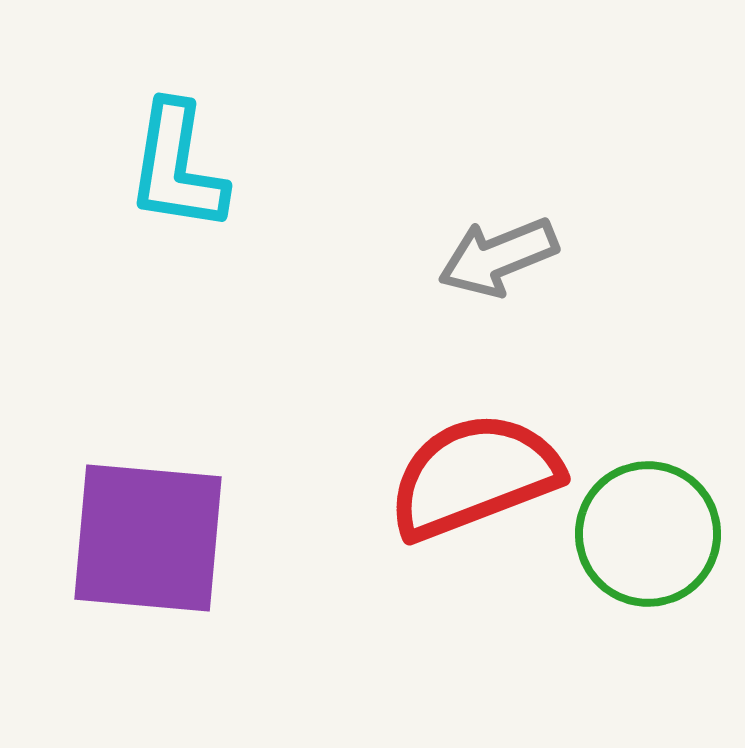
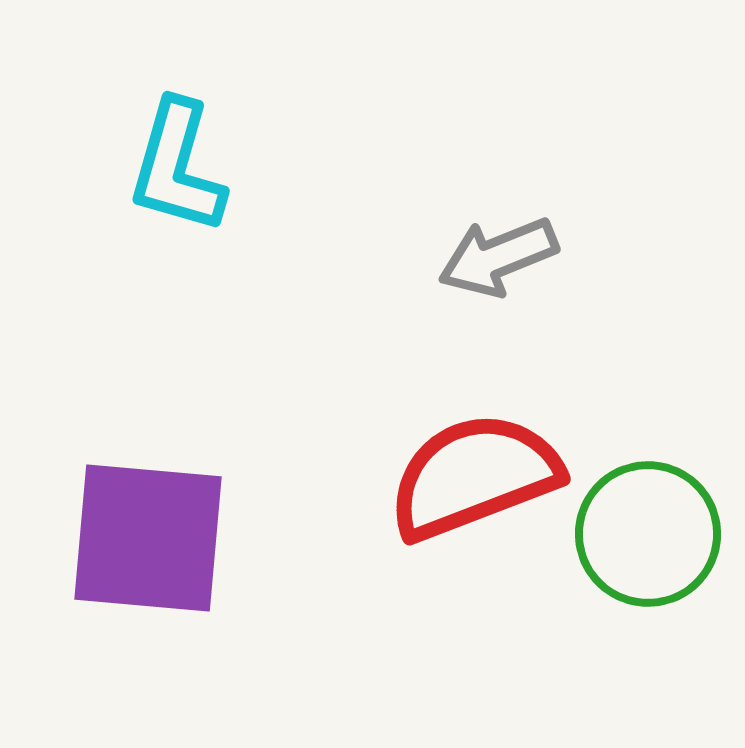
cyan L-shape: rotated 7 degrees clockwise
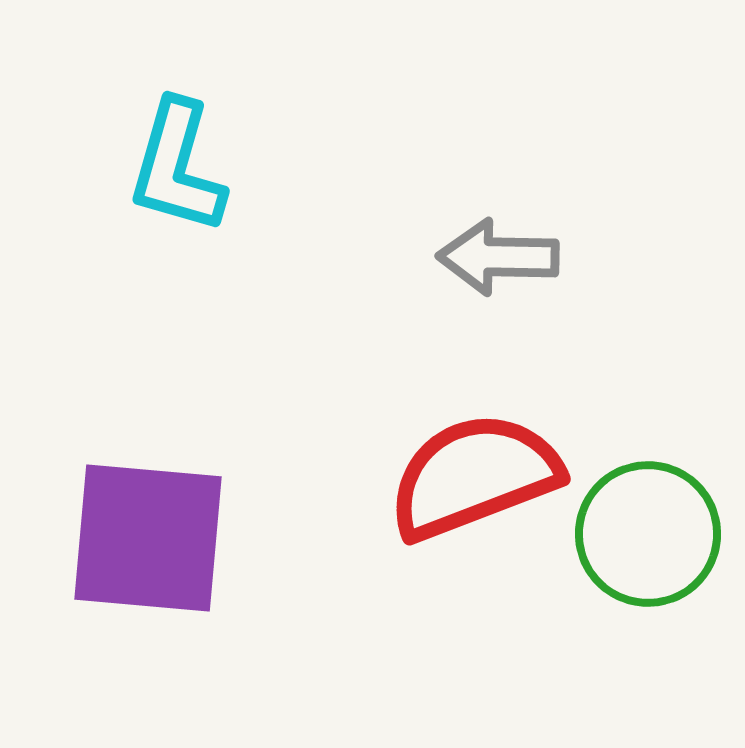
gray arrow: rotated 23 degrees clockwise
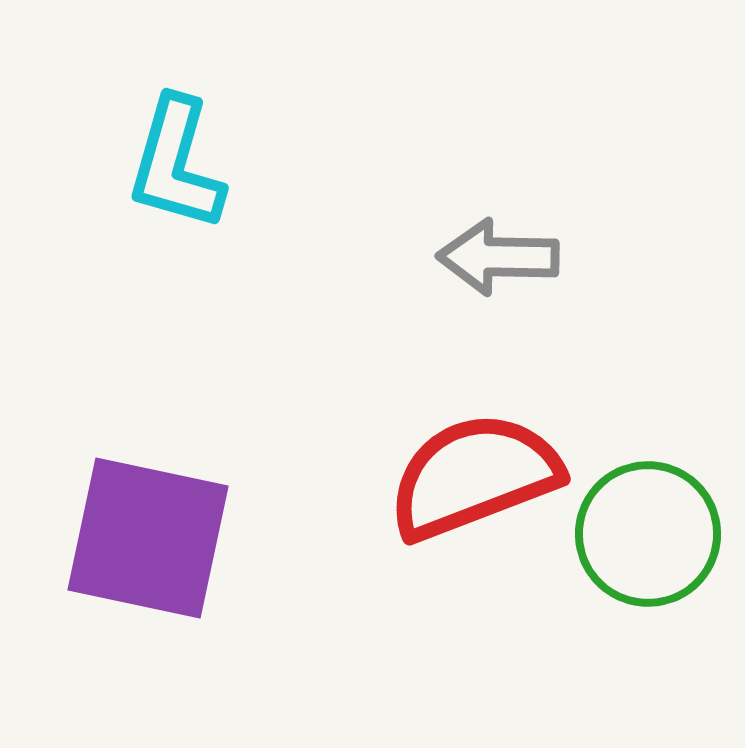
cyan L-shape: moved 1 px left, 3 px up
purple square: rotated 7 degrees clockwise
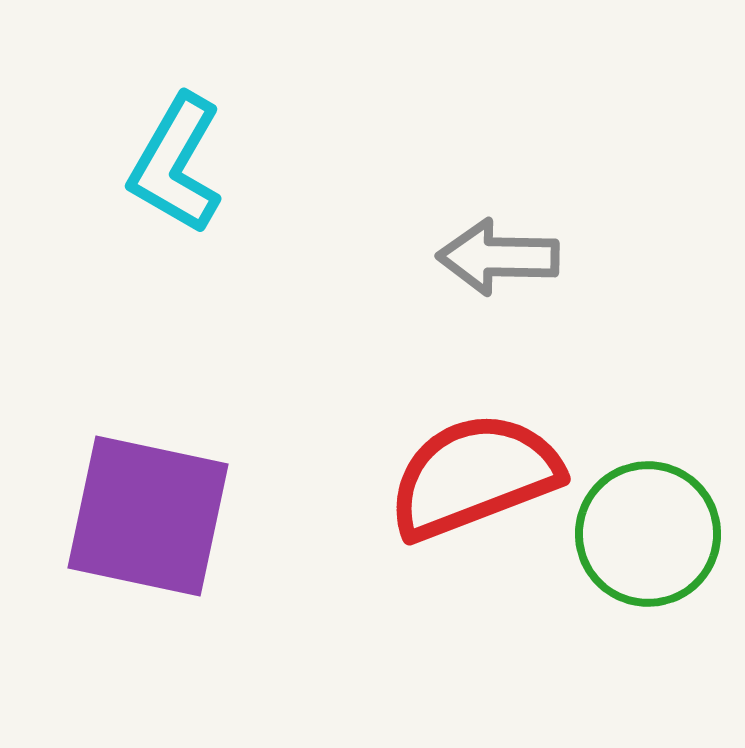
cyan L-shape: rotated 14 degrees clockwise
purple square: moved 22 px up
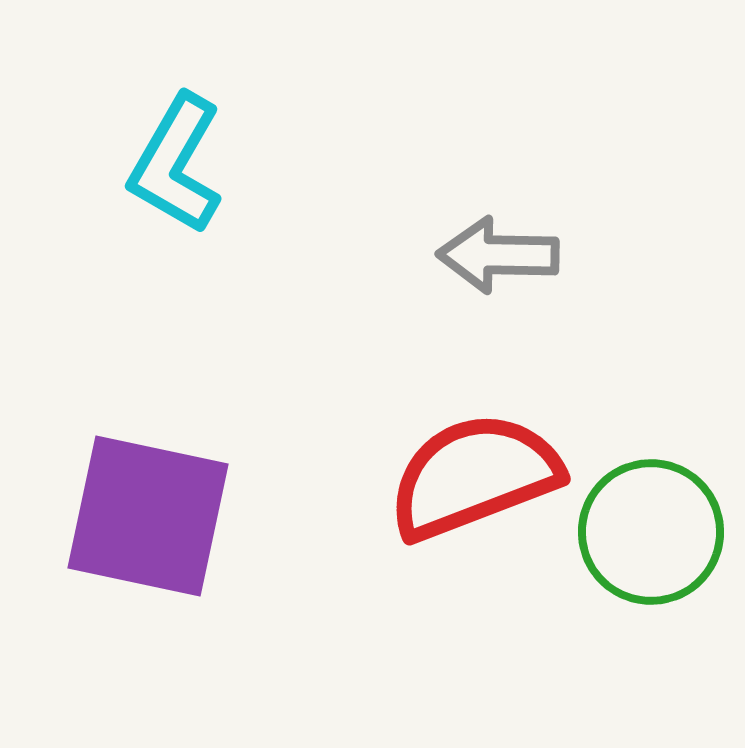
gray arrow: moved 2 px up
green circle: moved 3 px right, 2 px up
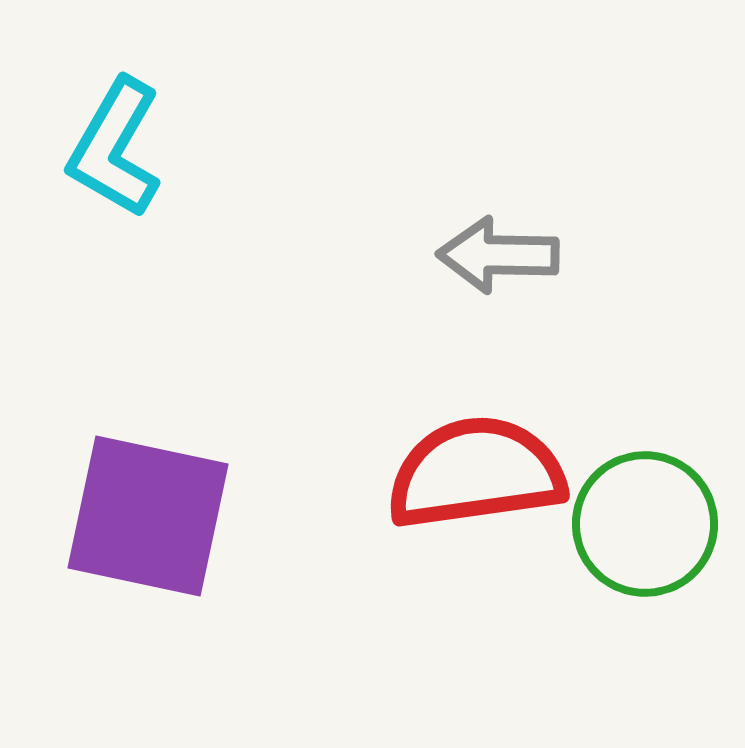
cyan L-shape: moved 61 px left, 16 px up
red semicircle: moved 2 px right, 3 px up; rotated 13 degrees clockwise
green circle: moved 6 px left, 8 px up
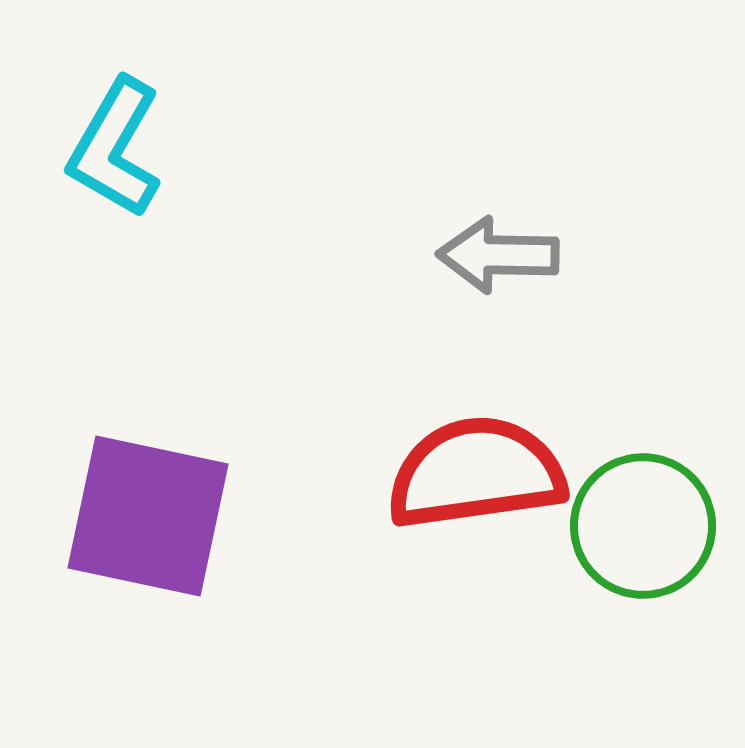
green circle: moved 2 px left, 2 px down
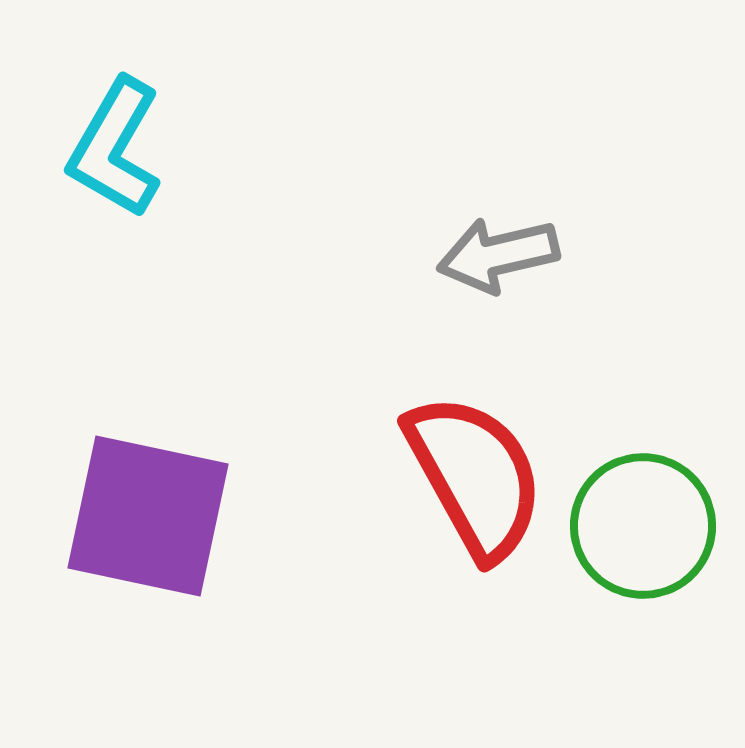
gray arrow: rotated 14 degrees counterclockwise
red semicircle: moved 1 px left, 3 px down; rotated 69 degrees clockwise
